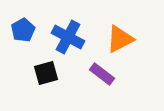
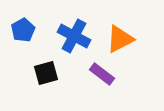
blue cross: moved 6 px right, 1 px up
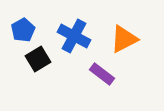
orange triangle: moved 4 px right
black square: moved 8 px left, 14 px up; rotated 15 degrees counterclockwise
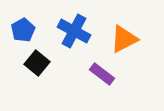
blue cross: moved 5 px up
black square: moved 1 px left, 4 px down; rotated 20 degrees counterclockwise
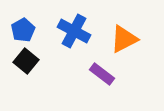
black square: moved 11 px left, 2 px up
